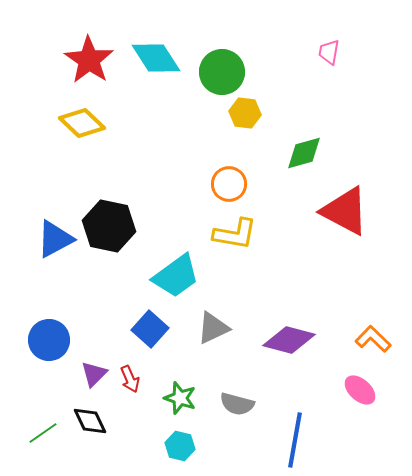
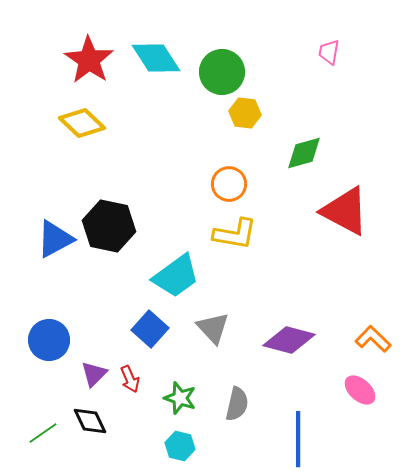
gray triangle: rotated 48 degrees counterclockwise
gray semicircle: rotated 92 degrees counterclockwise
blue line: moved 3 px right, 1 px up; rotated 10 degrees counterclockwise
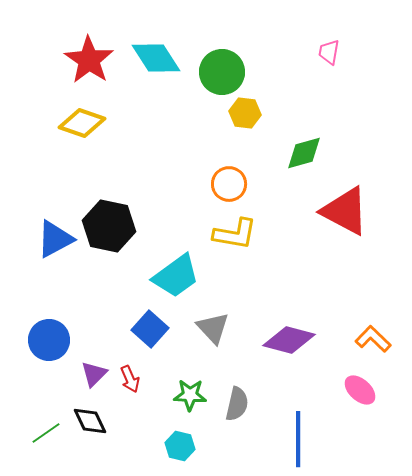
yellow diamond: rotated 24 degrees counterclockwise
green star: moved 10 px right, 3 px up; rotated 16 degrees counterclockwise
green line: moved 3 px right
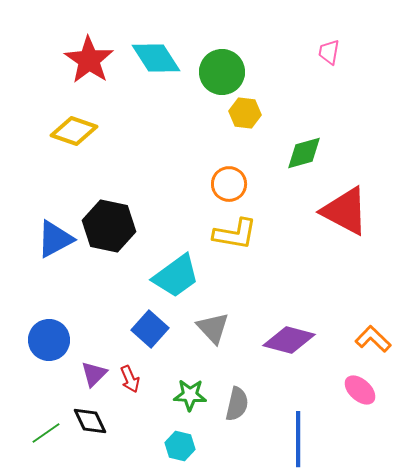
yellow diamond: moved 8 px left, 8 px down
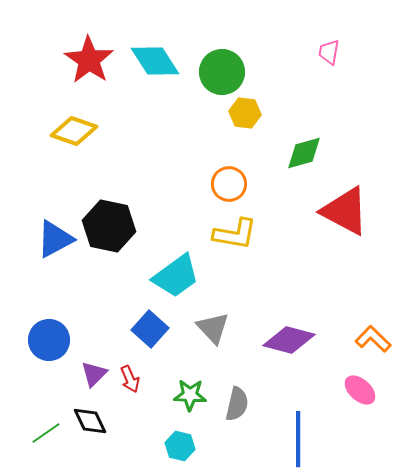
cyan diamond: moved 1 px left, 3 px down
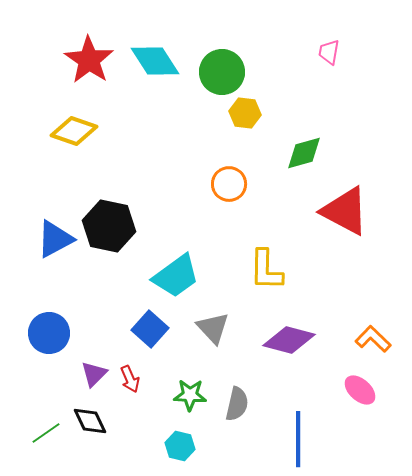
yellow L-shape: moved 31 px right, 36 px down; rotated 81 degrees clockwise
blue circle: moved 7 px up
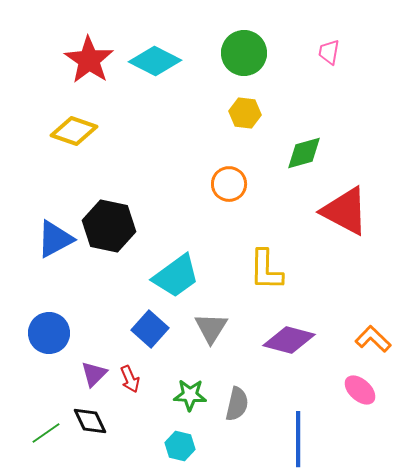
cyan diamond: rotated 30 degrees counterclockwise
green circle: moved 22 px right, 19 px up
gray triangle: moved 2 px left; rotated 15 degrees clockwise
